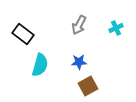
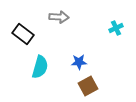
gray arrow: moved 20 px left, 8 px up; rotated 114 degrees counterclockwise
cyan semicircle: moved 2 px down
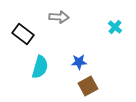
cyan cross: moved 1 px left, 1 px up; rotated 24 degrees counterclockwise
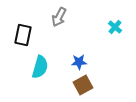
gray arrow: rotated 114 degrees clockwise
black rectangle: moved 1 px down; rotated 65 degrees clockwise
brown square: moved 5 px left, 1 px up
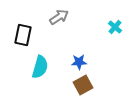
gray arrow: rotated 150 degrees counterclockwise
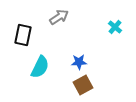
cyan semicircle: rotated 10 degrees clockwise
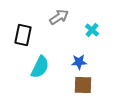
cyan cross: moved 23 px left, 3 px down
brown square: rotated 30 degrees clockwise
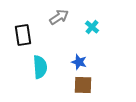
cyan cross: moved 3 px up
black rectangle: rotated 20 degrees counterclockwise
blue star: rotated 21 degrees clockwise
cyan semicircle: rotated 30 degrees counterclockwise
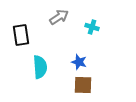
cyan cross: rotated 24 degrees counterclockwise
black rectangle: moved 2 px left
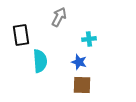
gray arrow: rotated 30 degrees counterclockwise
cyan cross: moved 3 px left, 12 px down; rotated 24 degrees counterclockwise
cyan semicircle: moved 6 px up
brown square: moved 1 px left
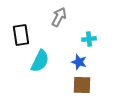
cyan semicircle: rotated 30 degrees clockwise
